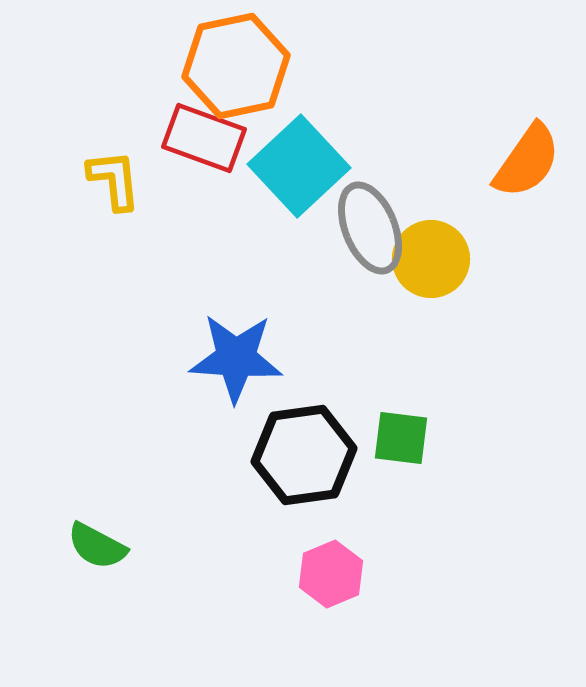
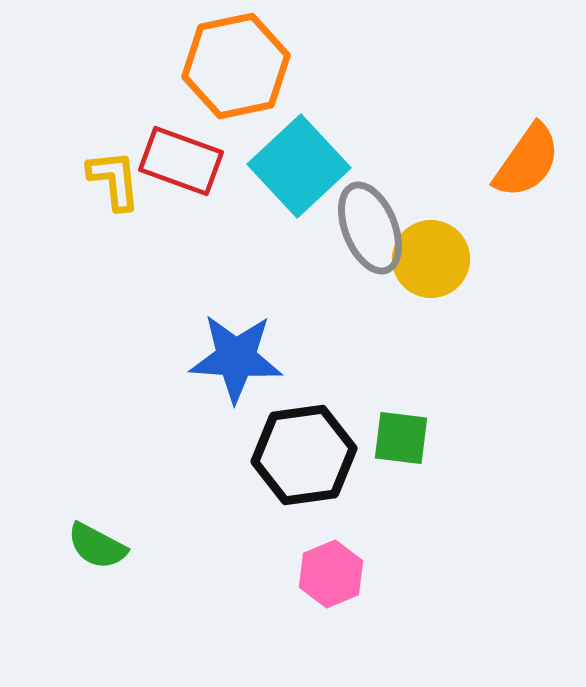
red rectangle: moved 23 px left, 23 px down
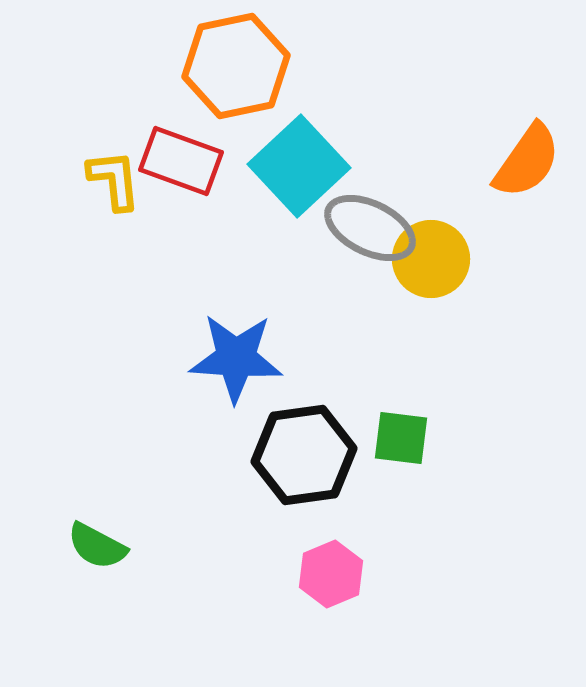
gray ellipse: rotated 42 degrees counterclockwise
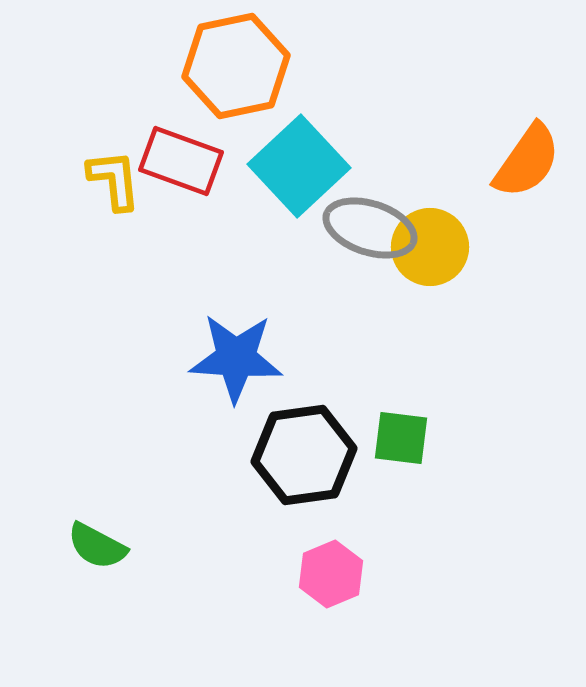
gray ellipse: rotated 8 degrees counterclockwise
yellow circle: moved 1 px left, 12 px up
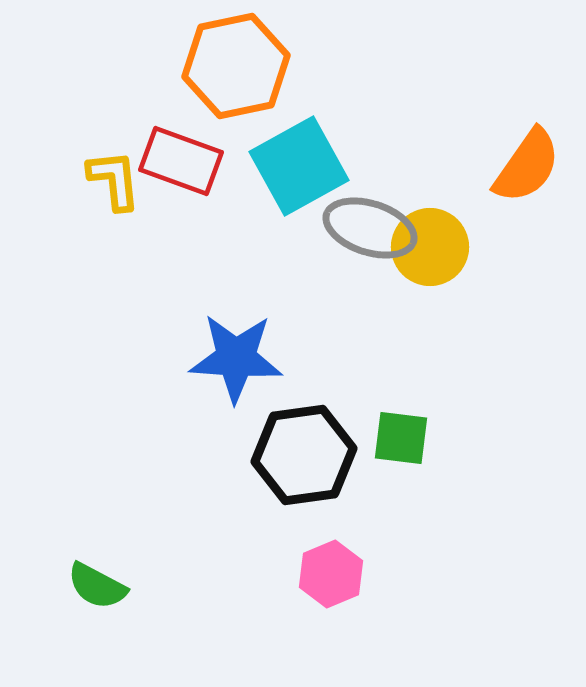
orange semicircle: moved 5 px down
cyan square: rotated 14 degrees clockwise
green semicircle: moved 40 px down
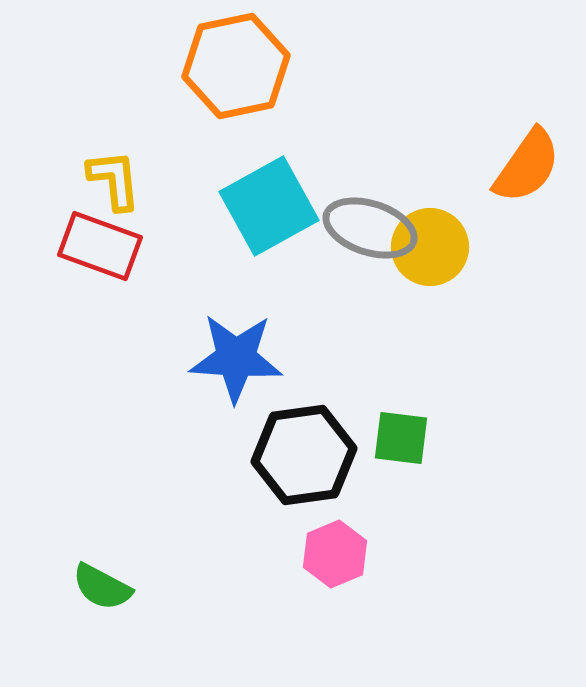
red rectangle: moved 81 px left, 85 px down
cyan square: moved 30 px left, 40 px down
pink hexagon: moved 4 px right, 20 px up
green semicircle: moved 5 px right, 1 px down
